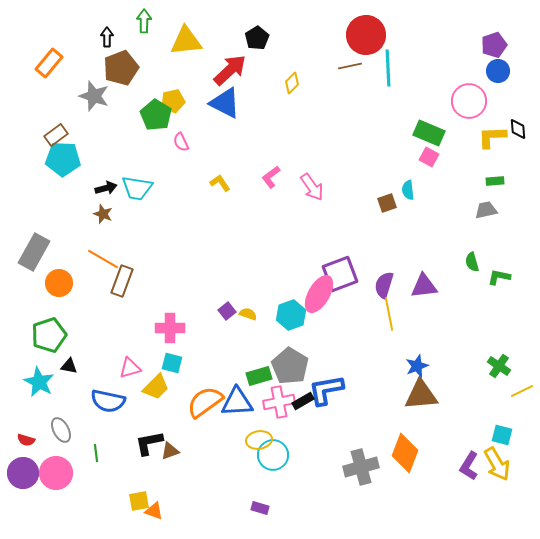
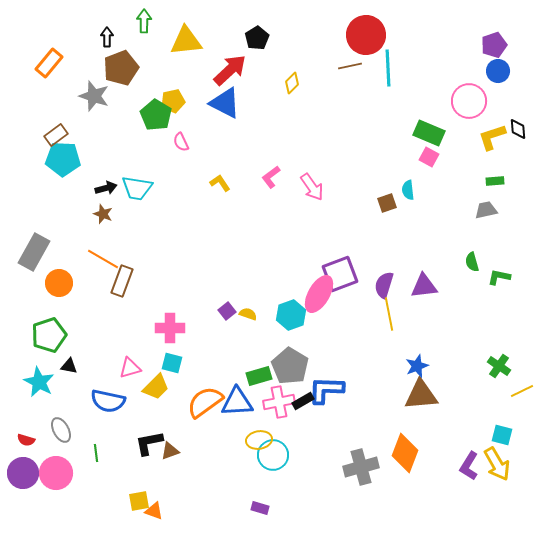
yellow L-shape at (492, 137): rotated 16 degrees counterclockwise
blue L-shape at (326, 390): rotated 12 degrees clockwise
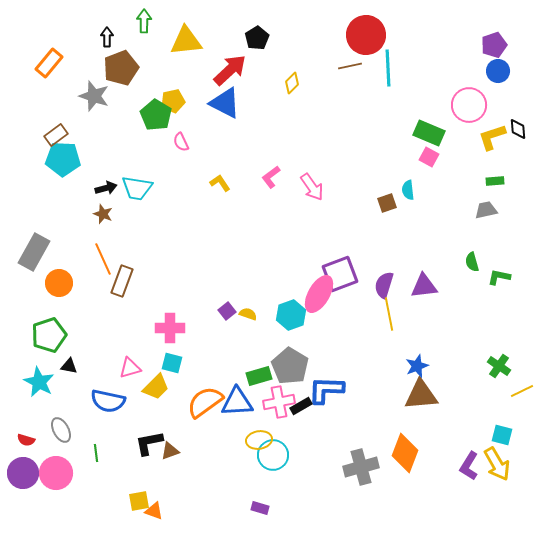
pink circle at (469, 101): moved 4 px down
orange line at (103, 259): rotated 36 degrees clockwise
black rectangle at (303, 401): moved 2 px left, 5 px down
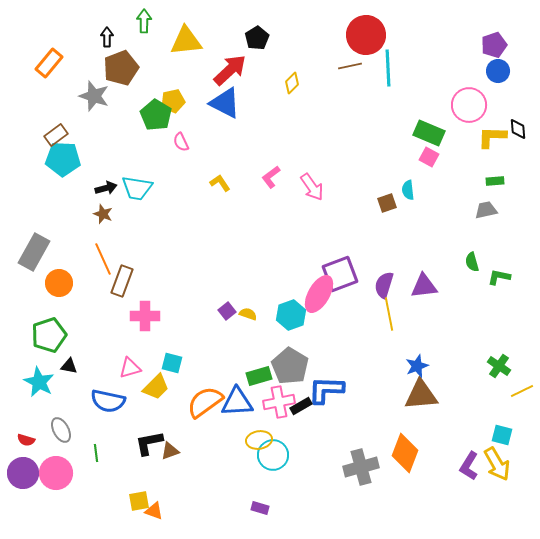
yellow L-shape at (492, 137): rotated 20 degrees clockwise
pink cross at (170, 328): moved 25 px left, 12 px up
